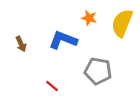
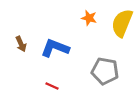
blue L-shape: moved 8 px left, 8 px down
gray pentagon: moved 7 px right
red line: rotated 16 degrees counterclockwise
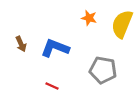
yellow semicircle: moved 1 px down
gray pentagon: moved 2 px left, 1 px up
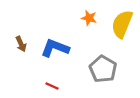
gray pentagon: moved 1 px up; rotated 20 degrees clockwise
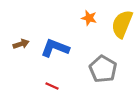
brown arrow: rotated 84 degrees counterclockwise
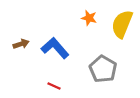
blue L-shape: rotated 28 degrees clockwise
red line: moved 2 px right
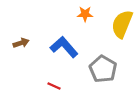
orange star: moved 4 px left, 4 px up; rotated 14 degrees counterclockwise
brown arrow: moved 1 px up
blue L-shape: moved 9 px right, 1 px up
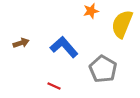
orange star: moved 6 px right, 3 px up; rotated 14 degrees counterclockwise
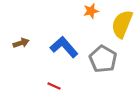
gray pentagon: moved 10 px up
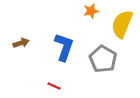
blue L-shape: rotated 60 degrees clockwise
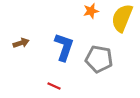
yellow semicircle: moved 6 px up
gray pentagon: moved 4 px left; rotated 20 degrees counterclockwise
